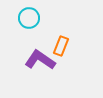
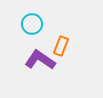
cyan circle: moved 3 px right, 6 px down
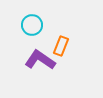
cyan circle: moved 1 px down
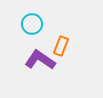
cyan circle: moved 1 px up
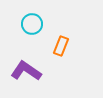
purple L-shape: moved 14 px left, 11 px down
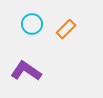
orange rectangle: moved 5 px right, 17 px up; rotated 24 degrees clockwise
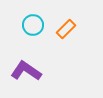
cyan circle: moved 1 px right, 1 px down
